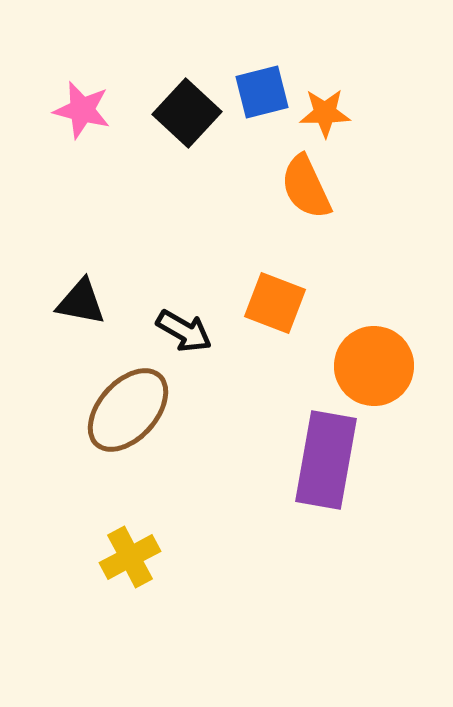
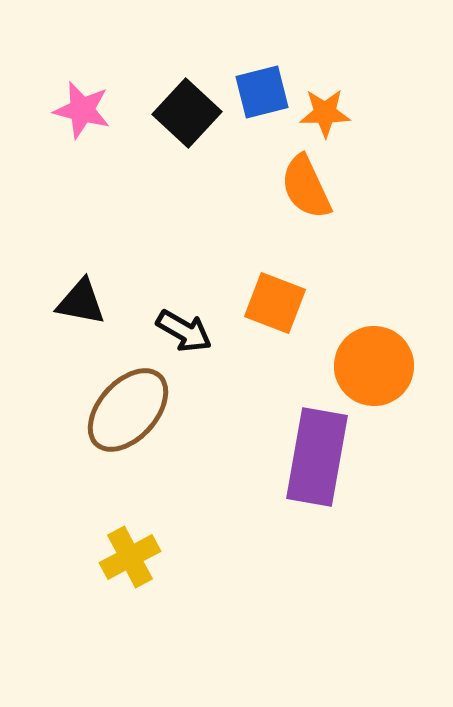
purple rectangle: moved 9 px left, 3 px up
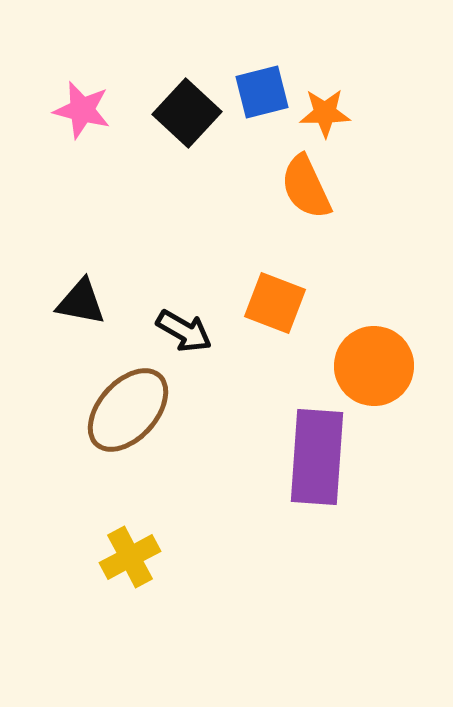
purple rectangle: rotated 6 degrees counterclockwise
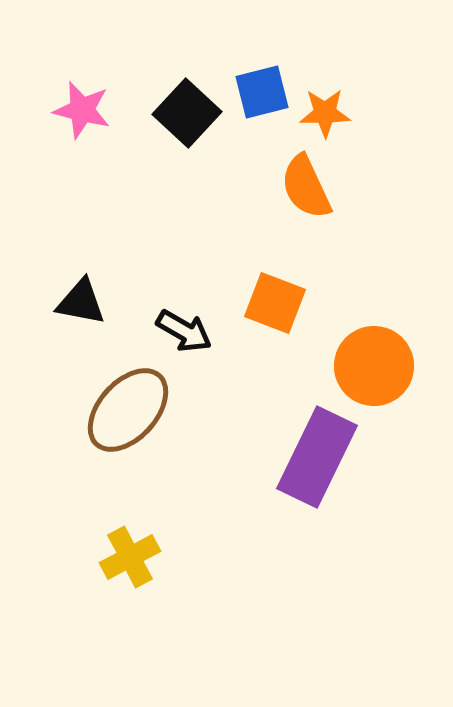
purple rectangle: rotated 22 degrees clockwise
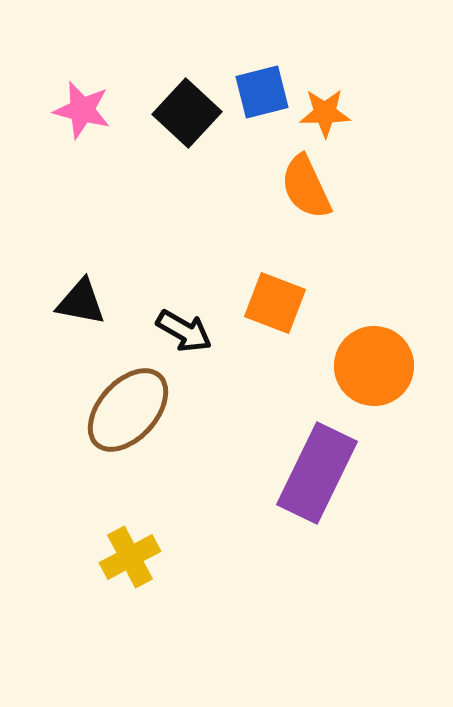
purple rectangle: moved 16 px down
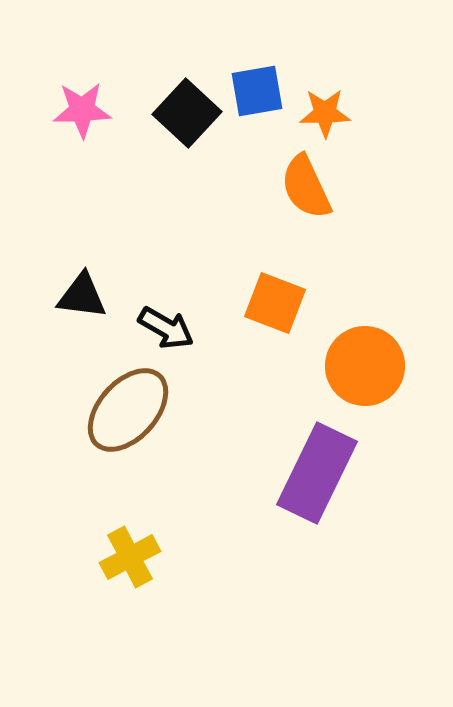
blue square: moved 5 px left, 1 px up; rotated 4 degrees clockwise
pink star: rotated 16 degrees counterclockwise
black triangle: moved 1 px right, 6 px up; rotated 4 degrees counterclockwise
black arrow: moved 18 px left, 3 px up
orange circle: moved 9 px left
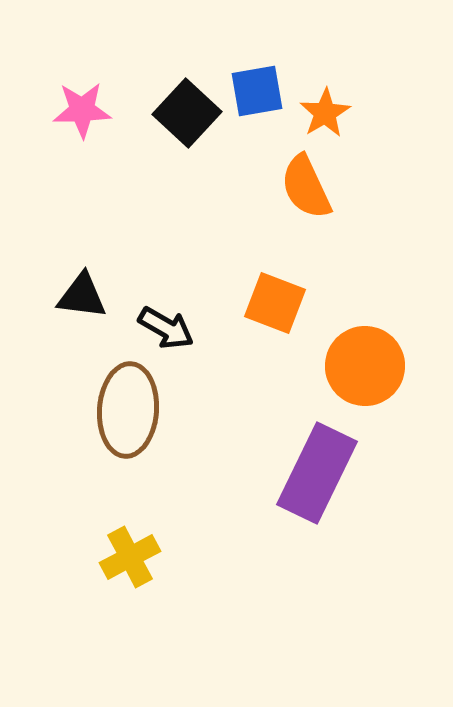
orange star: rotated 30 degrees counterclockwise
brown ellipse: rotated 38 degrees counterclockwise
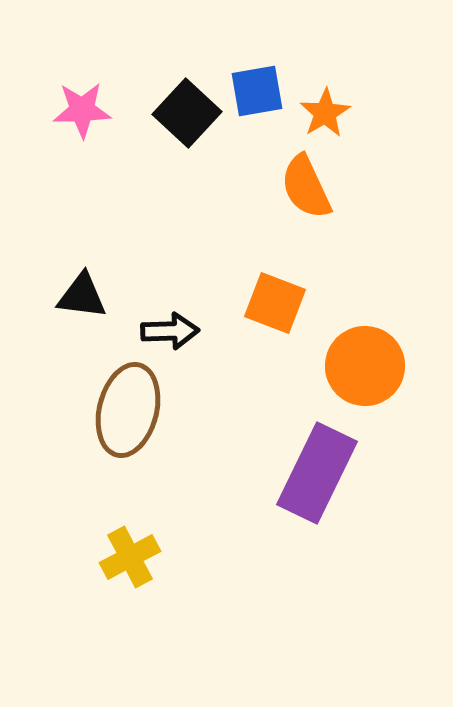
black arrow: moved 4 px right, 3 px down; rotated 32 degrees counterclockwise
brown ellipse: rotated 10 degrees clockwise
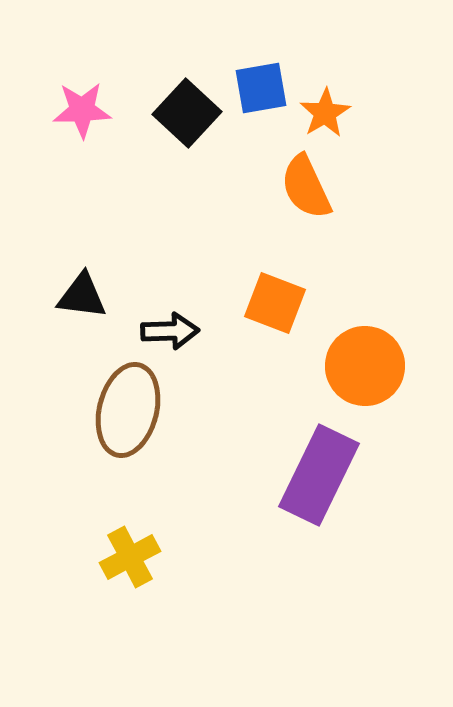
blue square: moved 4 px right, 3 px up
purple rectangle: moved 2 px right, 2 px down
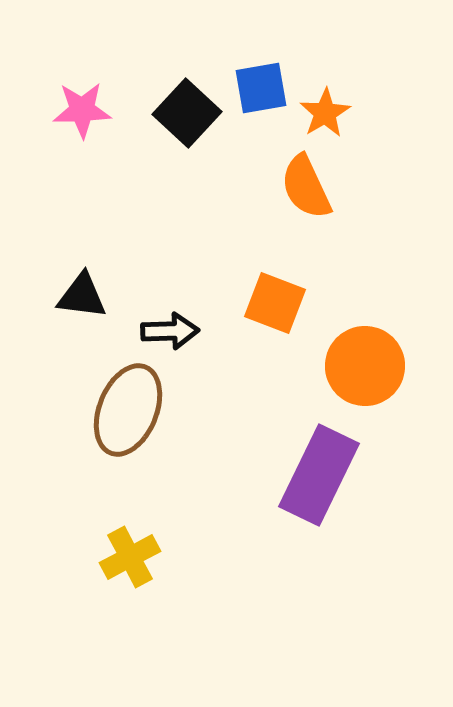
brown ellipse: rotated 8 degrees clockwise
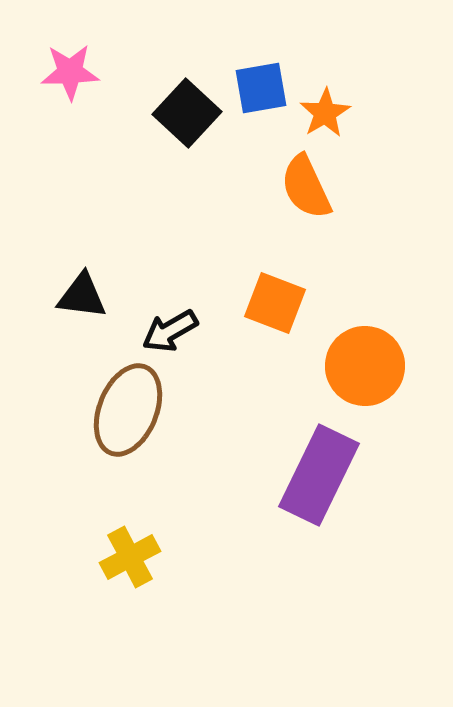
pink star: moved 12 px left, 38 px up
black arrow: rotated 152 degrees clockwise
